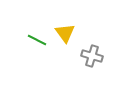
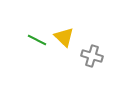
yellow triangle: moved 1 px left, 4 px down; rotated 10 degrees counterclockwise
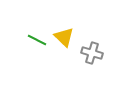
gray cross: moved 3 px up
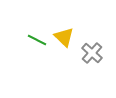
gray cross: rotated 25 degrees clockwise
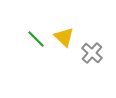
green line: moved 1 px left, 1 px up; rotated 18 degrees clockwise
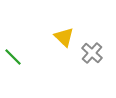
green line: moved 23 px left, 18 px down
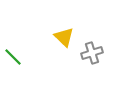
gray cross: rotated 30 degrees clockwise
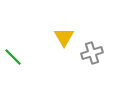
yellow triangle: rotated 15 degrees clockwise
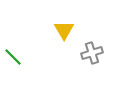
yellow triangle: moved 7 px up
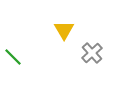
gray cross: rotated 25 degrees counterclockwise
